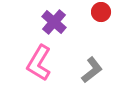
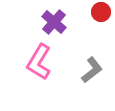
pink L-shape: moved 1 px up
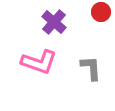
pink L-shape: rotated 102 degrees counterclockwise
gray L-shape: moved 1 px left, 2 px up; rotated 56 degrees counterclockwise
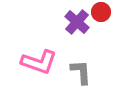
purple cross: moved 23 px right
gray L-shape: moved 10 px left, 4 px down
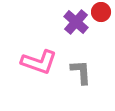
purple cross: moved 1 px left
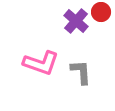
purple cross: moved 1 px up
pink L-shape: moved 2 px right, 1 px down
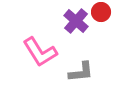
pink L-shape: moved 1 px left, 11 px up; rotated 39 degrees clockwise
gray L-shape: rotated 88 degrees clockwise
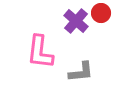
red circle: moved 1 px down
pink L-shape: rotated 39 degrees clockwise
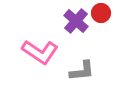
pink L-shape: rotated 63 degrees counterclockwise
gray L-shape: moved 1 px right, 1 px up
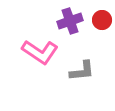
red circle: moved 1 px right, 7 px down
purple cross: moved 6 px left; rotated 30 degrees clockwise
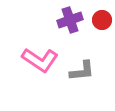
purple cross: moved 1 px up
pink L-shape: moved 8 px down
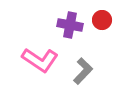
purple cross: moved 5 px down; rotated 30 degrees clockwise
gray L-shape: moved 1 px right; rotated 40 degrees counterclockwise
